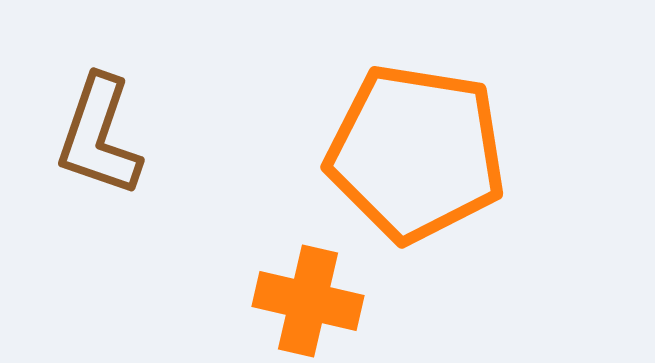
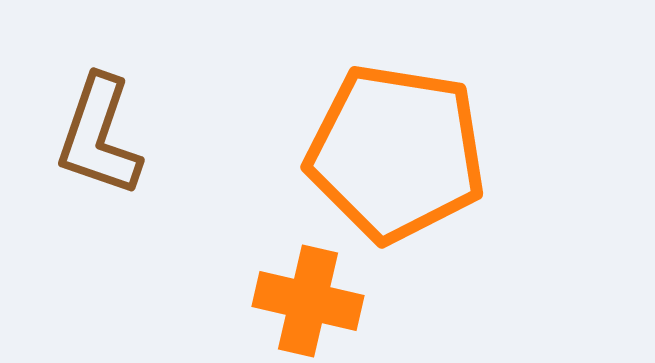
orange pentagon: moved 20 px left
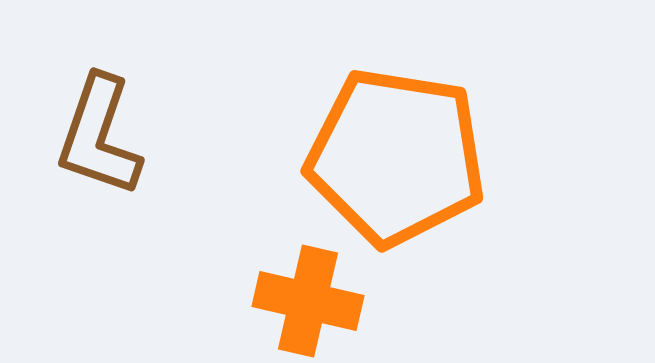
orange pentagon: moved 4 px down
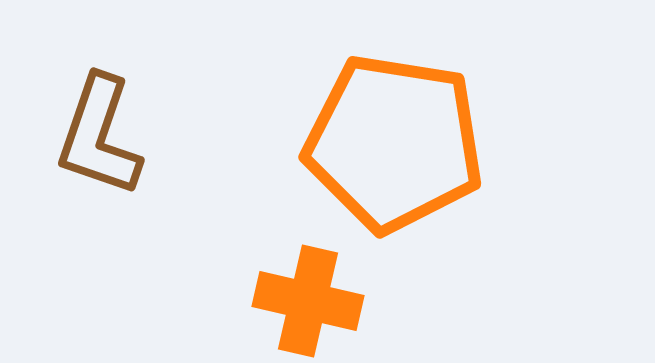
orange pentagon: moved 2 px left, 14 px up
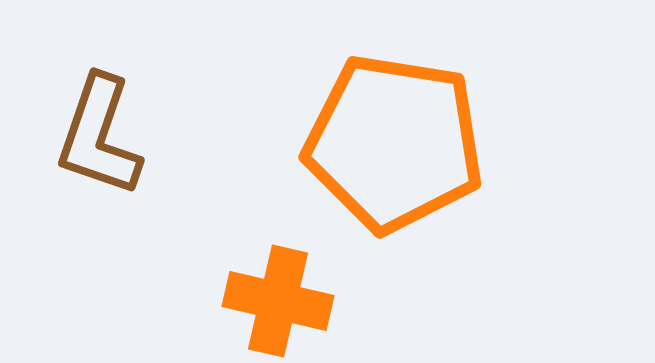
orange cross: moved 30 px left
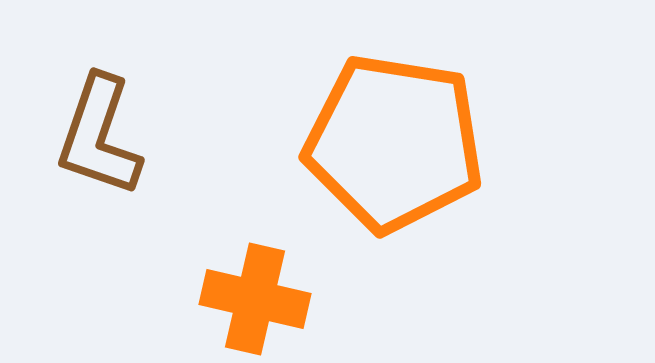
orange cross: moved 23 px left, 2 px up
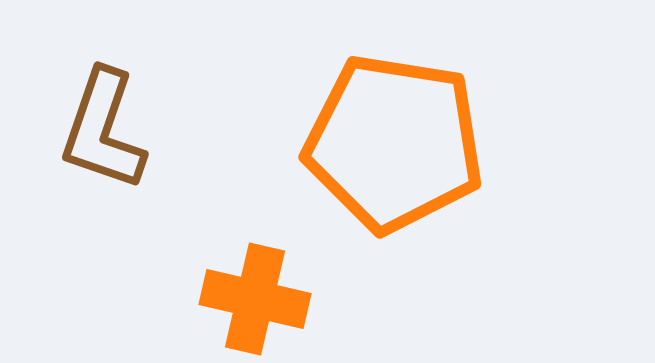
brown L-shape: moved 4 px right, 6 px up
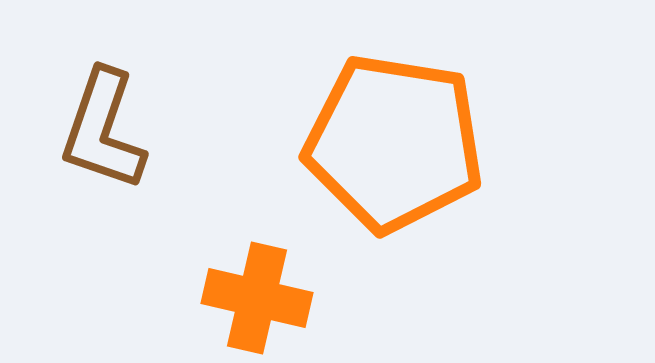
orange cross: moved 2 px right, 1 px up
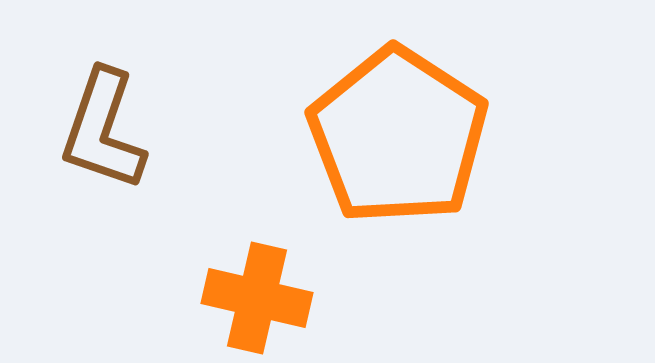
orange pentagon: moved 4 px right, 7 px up; rotated 24 degrees clockwise
